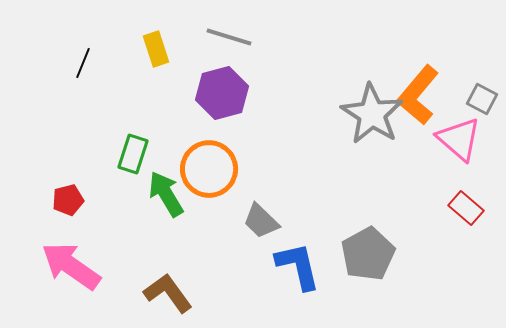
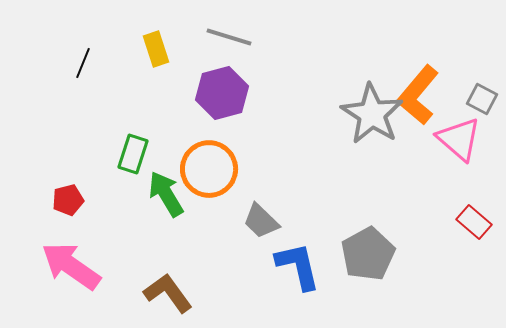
red rectangle: moved 8 px right, 14 px down
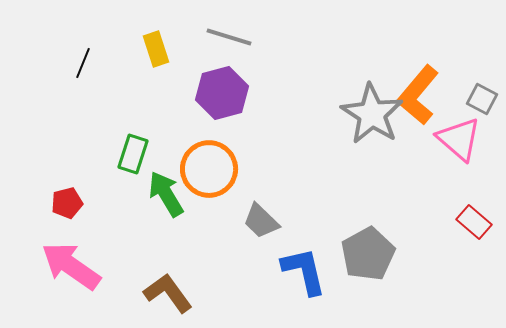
red pentagon: moved 1 px left, 3 px down
blue L-shape: moved 6 px right, 5 px down
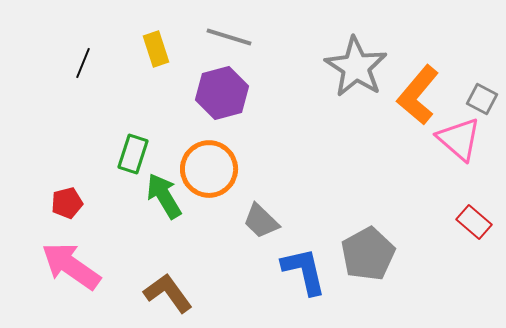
gray star: moved 16 px left, 47 px up
green arrow: moved 2 px left, 2 px down
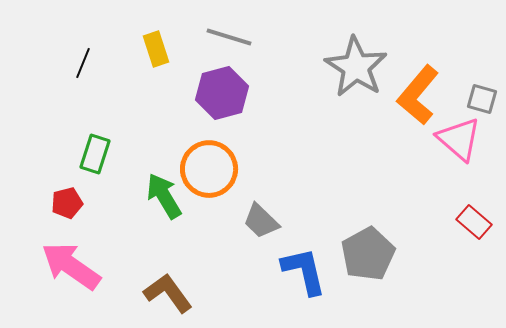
gray square: rotated 12 degrees counterclockwise
green rectangle: moved 38 px left
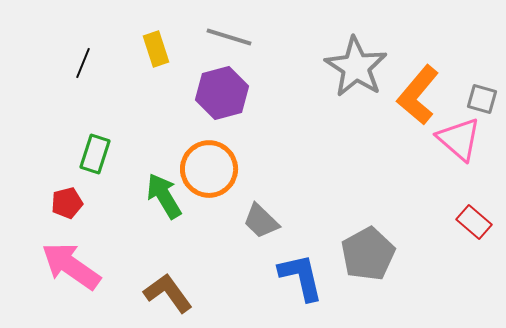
blue L-shape: moved 3 px left, 6 px down
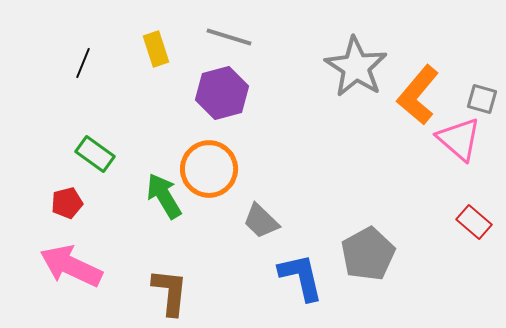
green rectangle: rotated 72 degrees counterclockwise
pink arrow: rotated 10 degrees counterclockwise
brown L-shape: moved 2 px right, 1 px up; rotated 42 degrees clockwise
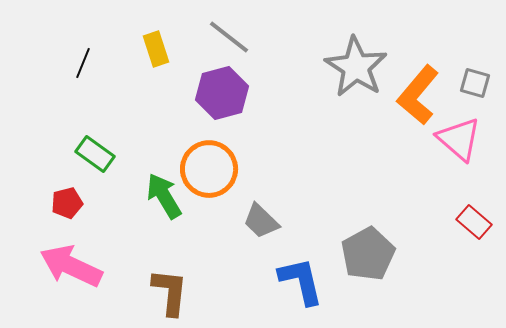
gray line: rotated 21 degrees clockwise
gray square: moved 7 px left, 16 px up
blue L-shape: moved 4 px down
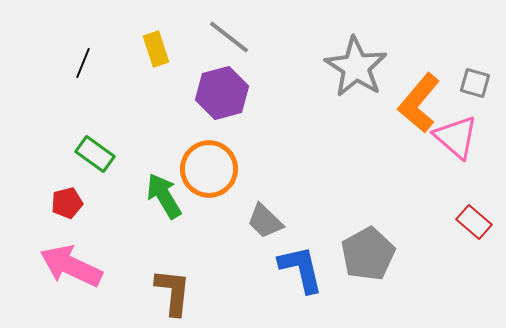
orange L-shape: moved 1 px right, 8 px down
pink triangle: moved 3 px left, 2 px up
gray trapezoid: moved 4 px right
blue L-shape: moved 12 px up
brown L-shape: moved 3 px right
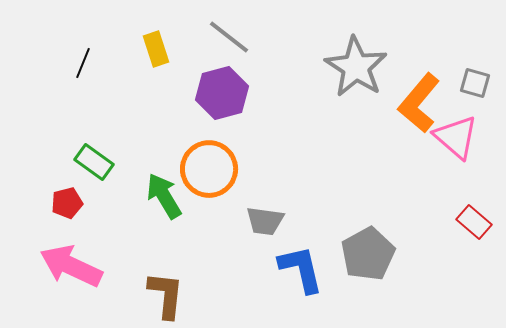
green rectangle: moved 1 px left, 8 px down
gray trapezoid: rotated 36 degrees counterclockwise
brown L-shape: moved 7 px left, 3 px down
